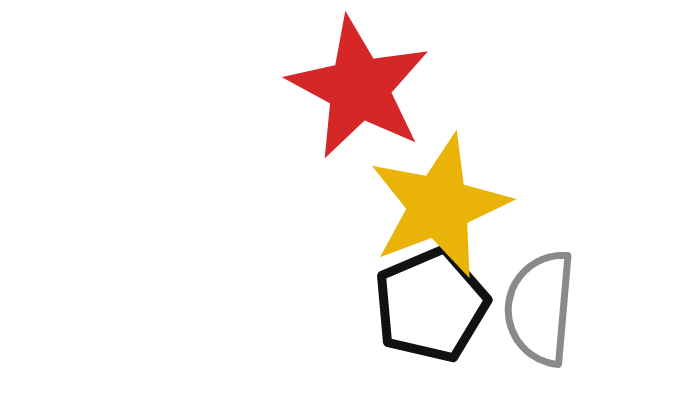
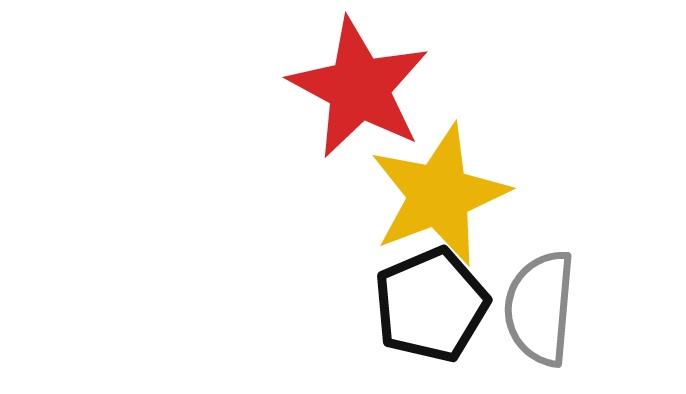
yellow star: moved 11 px up
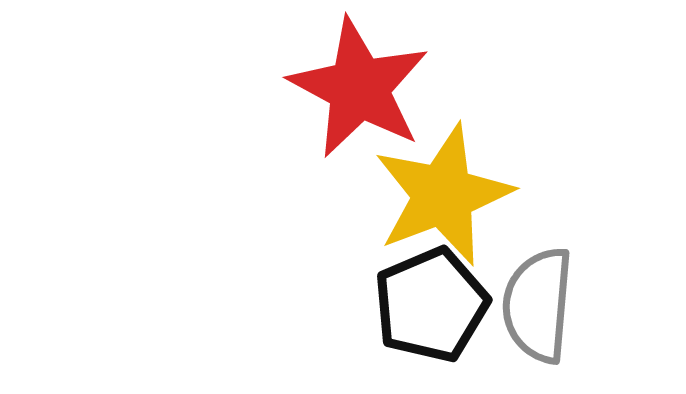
yellow star: moved 4 px right
gray semicircle: moved 2 px left, 3 px up
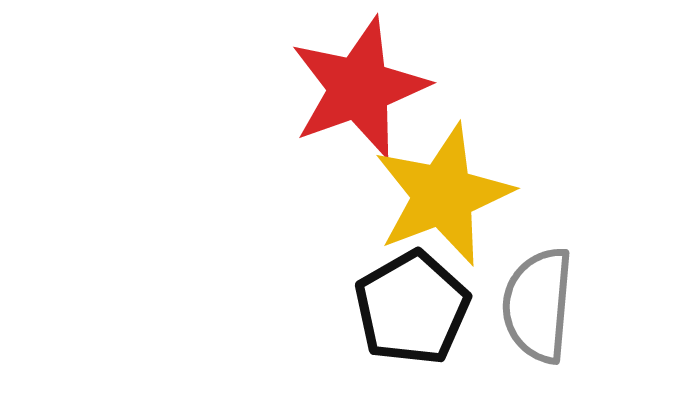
red star: rotated 24 degrees clockwise
black pentagon: moved 19 px left, 3 px down; rotated 7 degrees counterclockwise
